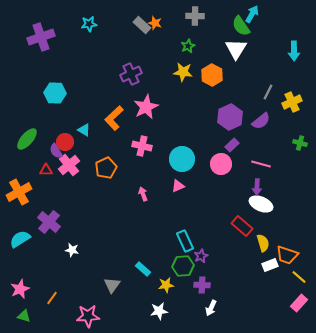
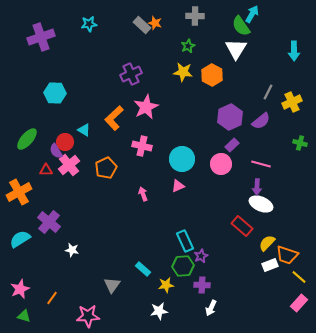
yellow semicircle at (263, 243): moved 4 px right; rotated 120 degrees counterclockwise
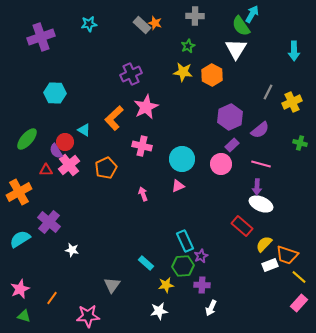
purple semicircle at (261, 121): moved 1 px left, 9 px down
yellow semicircle at (267, 243): moved 3 px left, 1 px down
cyan rectangle at (143, 269): moved 3 px right, 6 px up
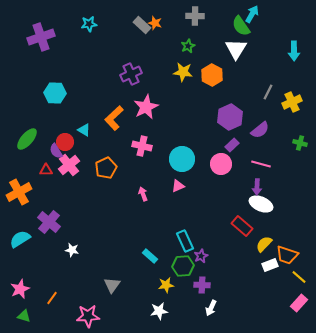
cyan rectangle at (146, 263): moved 4 px right, 7 px up
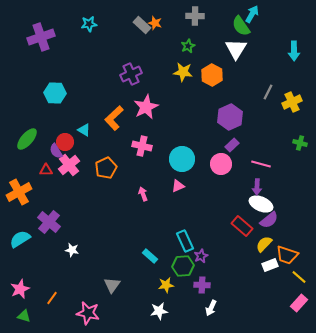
purple semicircle at (260, 130): moved 9 px right, 90 px down
pink star at (88, 316): moved 3 px up; rotated 15 degrees clockwise
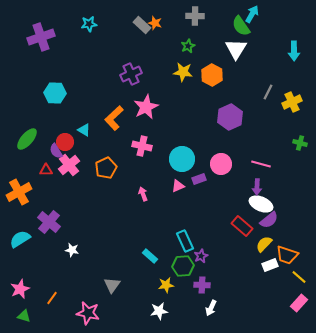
purple rectangle at (232, 145): moved 33 px left, 34 px down; rotated 24 degrees clockwise
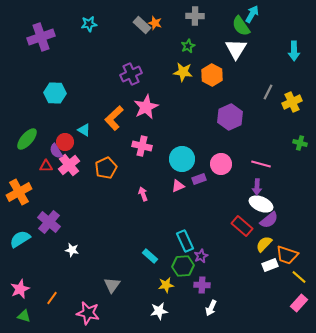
red triangle at (46, 170): moved 4 px up
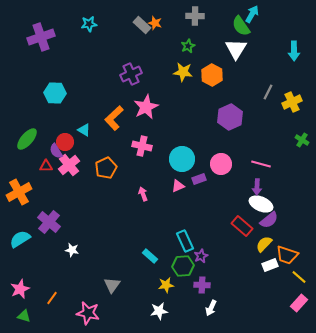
green cross at (300, 143): moved 2 px right, 3 px up; rotated 16 degrees clockwise
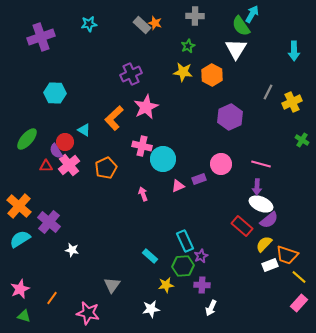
cyan circle at (182, 159): moved 19 px left
orange cross at (19, 192): moved 14 px down; rotated 20 degrees counterclockwise
white star at (159, 311): moved 8 px left, 2 px up
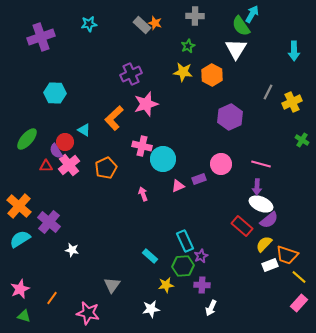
pink star at (146, 107): moved 3 px up; rotated 10 degrees clockwise
